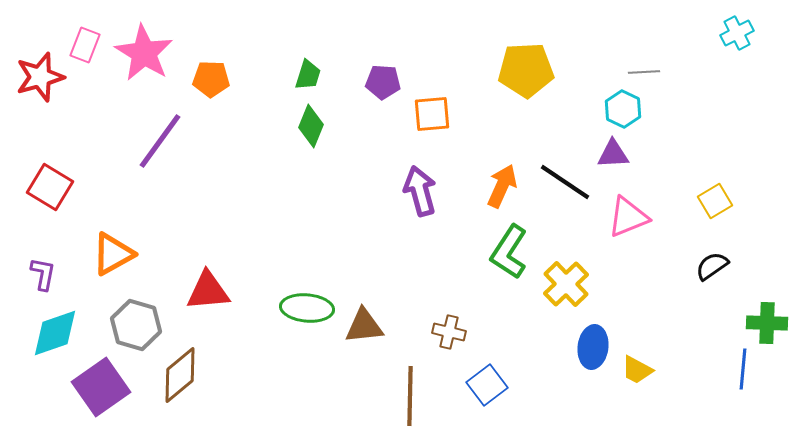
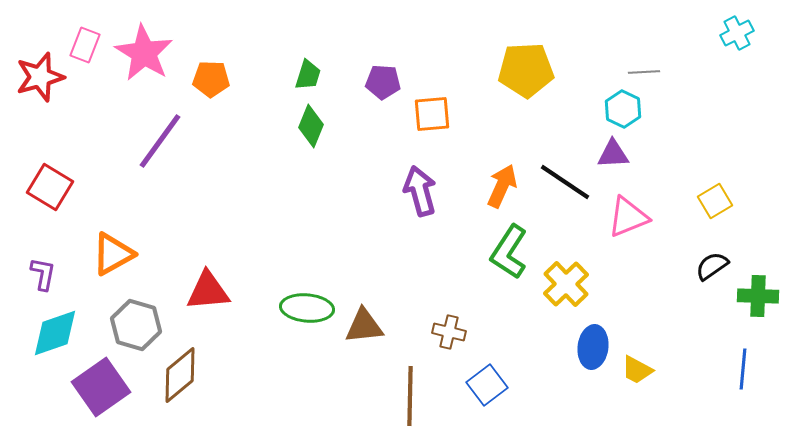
green cross: moved 9 px left, 27 px up
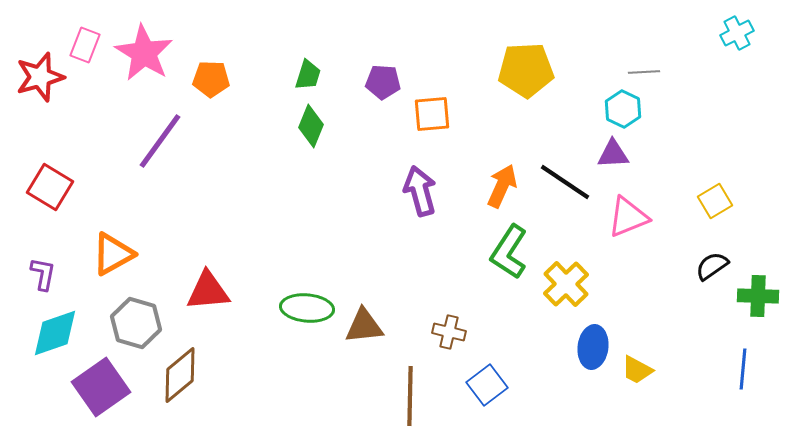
gray hexagon: moved 2 px up
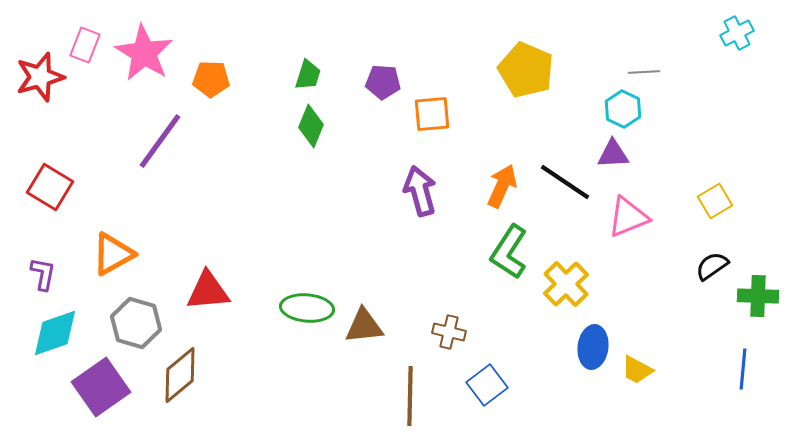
yellow pentagon: rotated 26 degrees clockwise
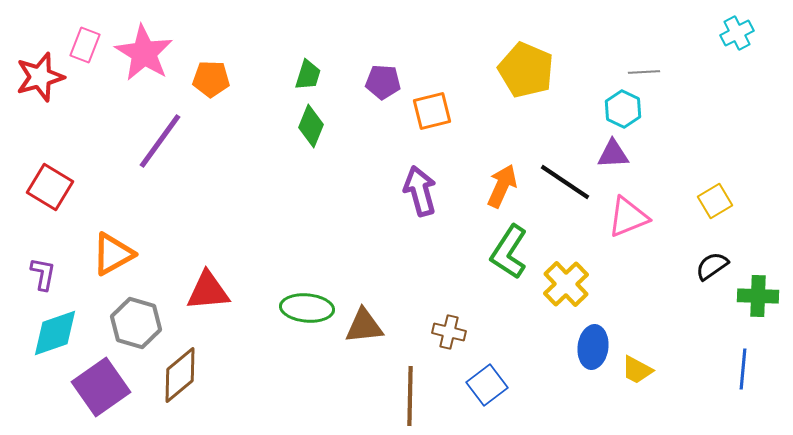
orange square: moved 3 px up; rotated 9 degrees counterclockwise
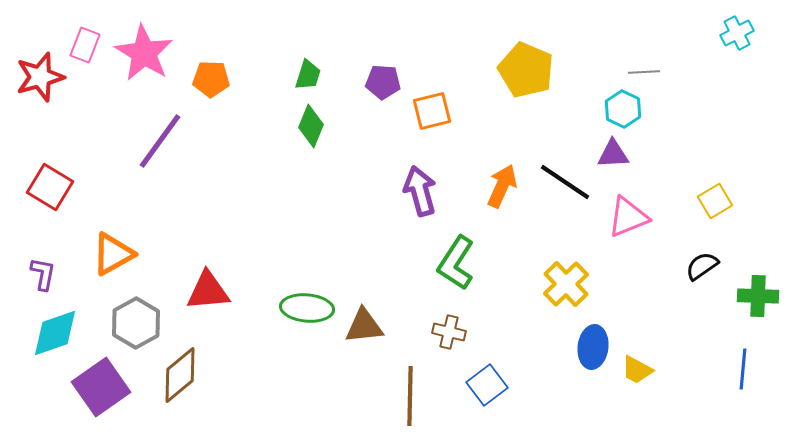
green L-shape: moved 53 px left, 11 px down
black semicircle: moved 10 px left
gray hexagon: rotated 15 degrees clockwise
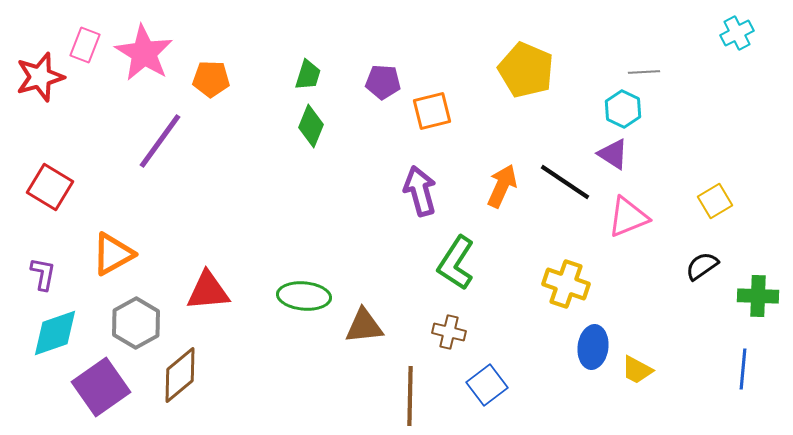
purple triangle: rotated 36 degrees clockwise
yellow cross: rotated 27 degrees counterclockwise
green ellipse: moved 3 px left, 12 px up
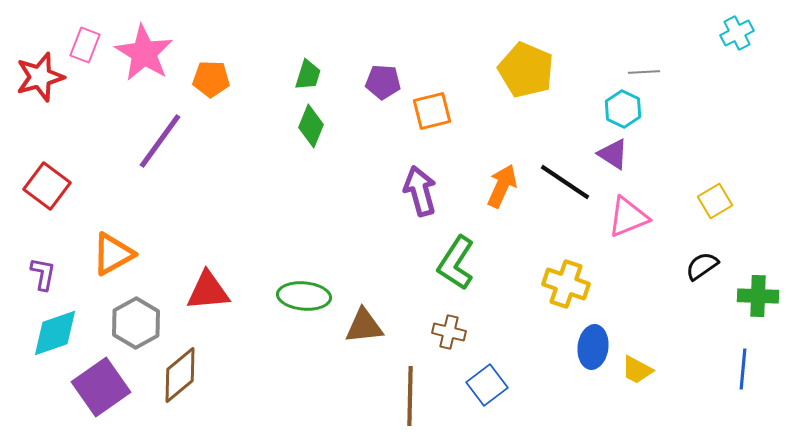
red square: moved 3 px left, 1 px up; rotated 6 degrees clockwise
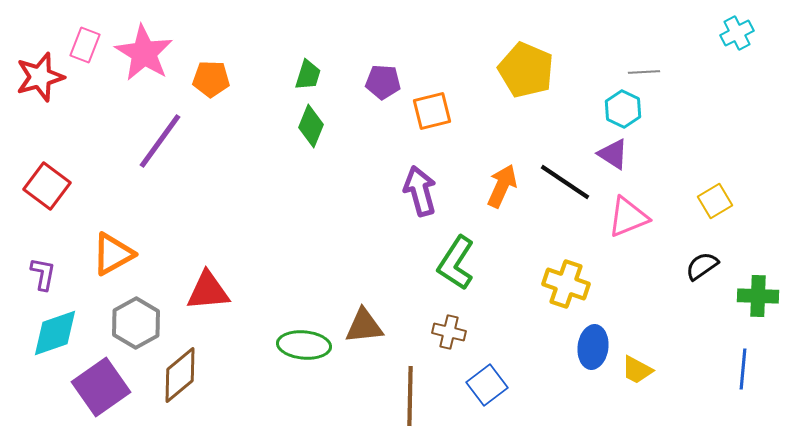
green ellipse: moved 49 px down
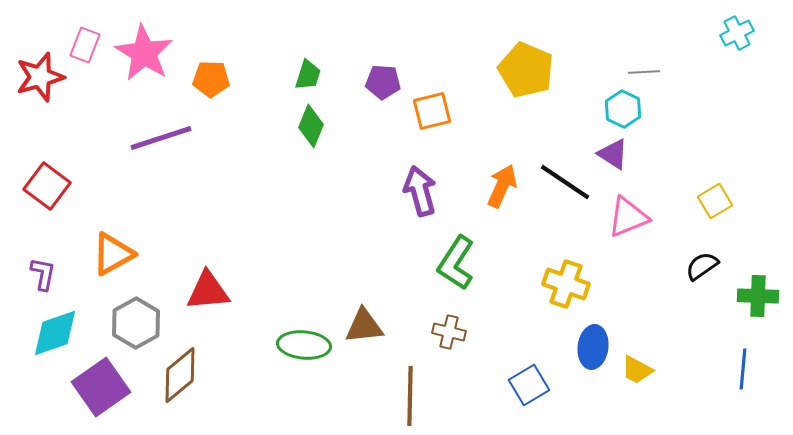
purple line: moved 1 px right, 3 px up; rotated 36 degrees clockwise
blue square: moved 42 px right; rotated 6 degrees clockwise
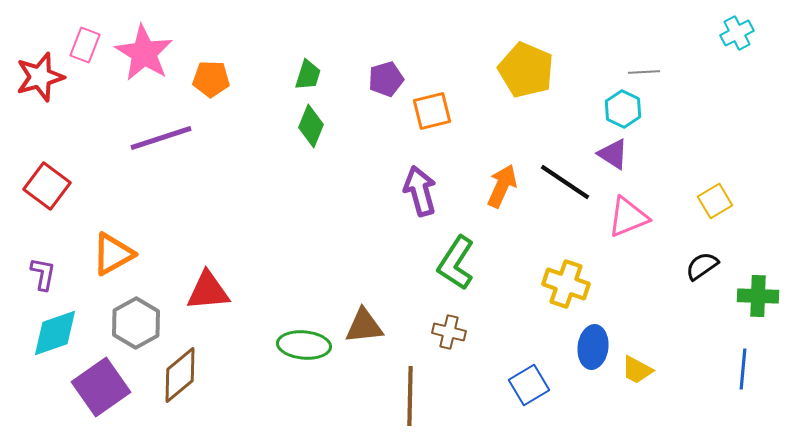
purple pentagon: moved 3 px right, 3 px up; rotated 20 degrees counterclockwise
